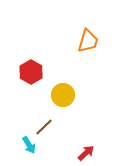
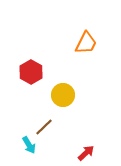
orange trapezoid: moved 2 px left, 2 px down; rotated 10 degrees clockwise
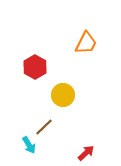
red hexagon: moved 4 px right, 5 px up
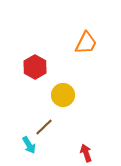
red arrow: rotated 66 degrees counterclockwise
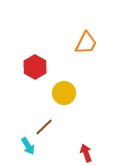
yellow circle: moved 1 px right, 2 px up
cyan arrow: moved 1 px left, 1 px down
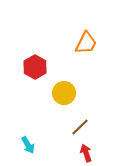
brown line: moved 36 px right
cyan arrow: moved 1 px up
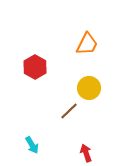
orange trapezoid: moved 1 px right, 1 px down
yellow circle: moved 25 px right, 5 px up
brown line: moved 11 px left, 16 px up
cyan arrow: moved 4 px right
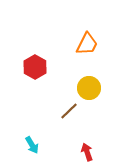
red arrow: moved 1 px right, 1 px up
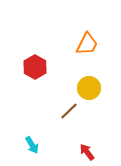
red arrow: rotated 18 degrees counterclockwise
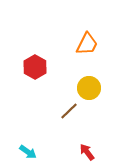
cyan arrow: moved 4 px left, 7 px down; rotated 24 degrees counterclockwise
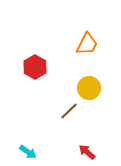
red arrow: rotated 12 degrees counterclockwise
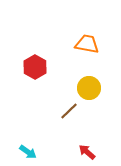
orange trapezoid: rotated 105 degrees counterclockwise
